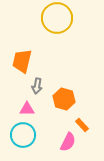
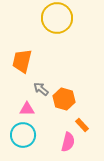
gray arrow: moved 4 px right, 3 px down; rotated 119 degrees clockwise
pink semicircle: rotated 12 degrees counterclockwise
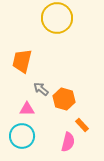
cyan circle: moved 1 px left, 1 px down
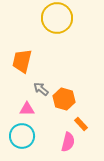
orange rectangle: moved 1 px left, 1 px up
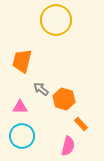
yellow circle: moved 1 px left, 2 px down
pink triangle: moved 7 px left, 2 px up
pink semicircle: moved 4 px down
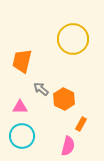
yellow circle: moved 17 px right, 19 px down
orange hexagon: rotated 10 degrees clockwise
orange rectangle: rotated 72 degrees clockwise
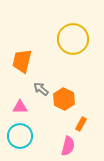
cyan circle: moved 2 px left
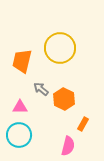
yellow circle: moved 13 px left, 9 px down
orange rectangle: moved 2 px right
cyan circle: moved 1 px left, 1 px up
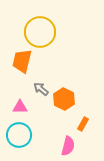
yellow circle: moved 20 px left, 16 px up
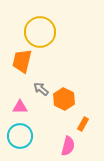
cyan circle: moved 1 px right, 1 px down
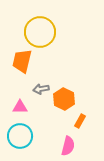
gray arrow: rotated 49 degrees counterclockwise
orange rectangle: moved 3 px left, 3 px up
